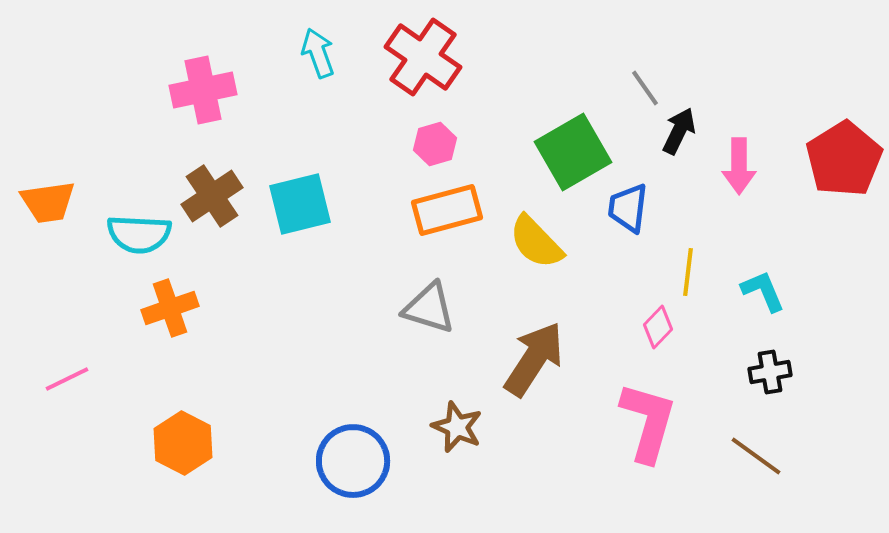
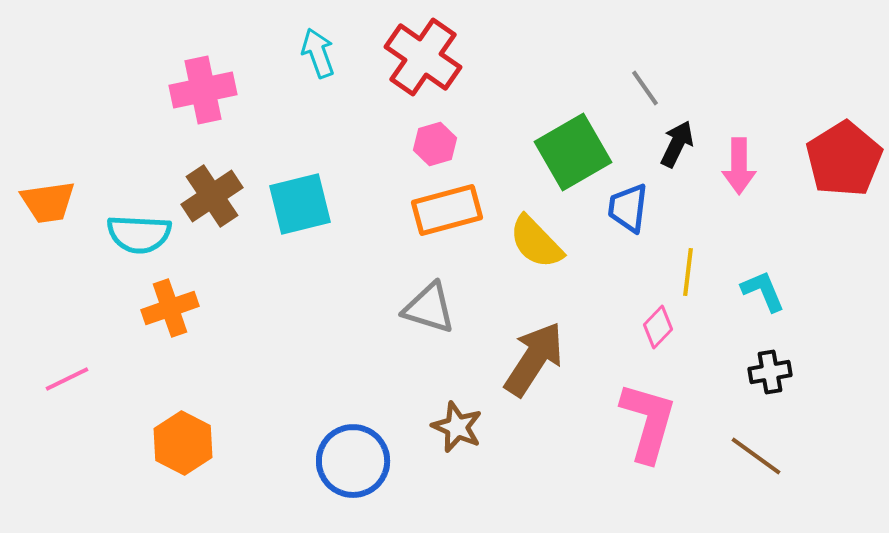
black arrow: moved 2 px left, 13 px down
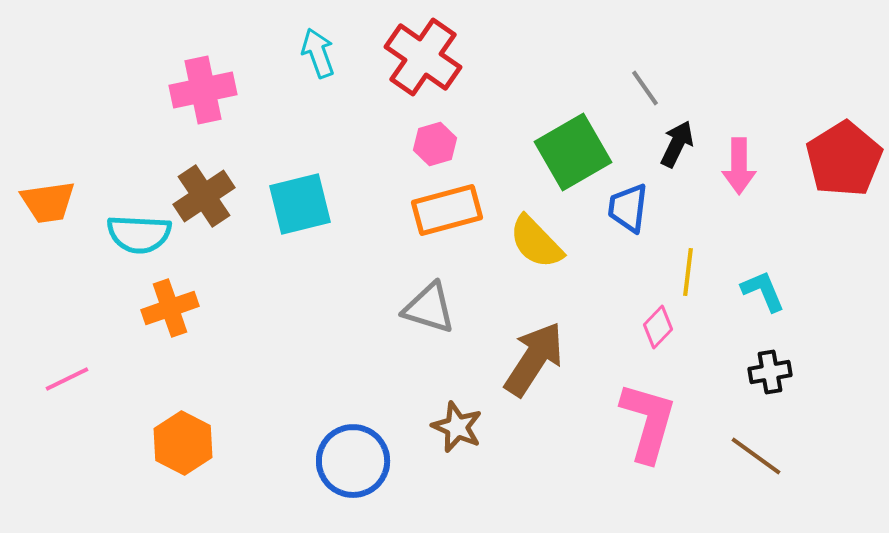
brown cross: moved 8 px left
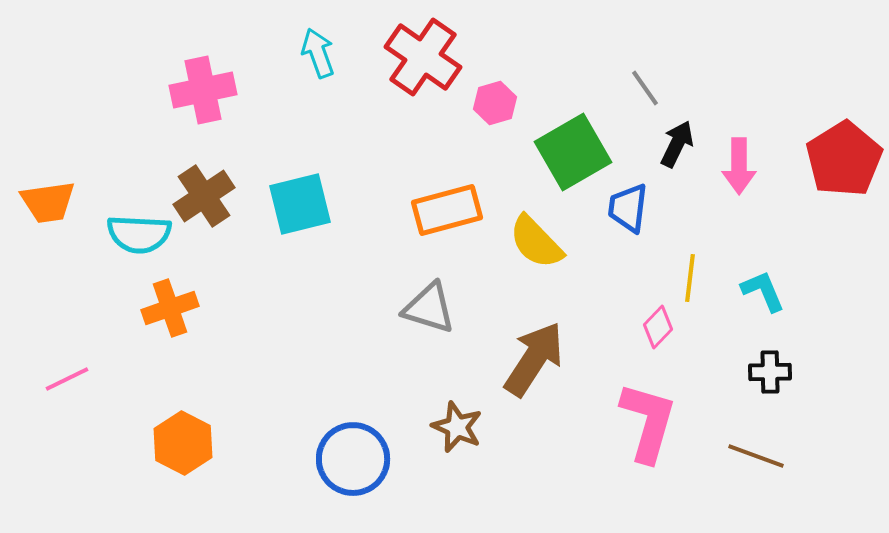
pink hexagon: moved 60 px right, 41 px up
yellow line: moved 2 px right, 6 px down
black cross: rotated 9 degrees clockwise
brown line: rotated 16 degrees counterclockwise
blue circle: moved 2 px up
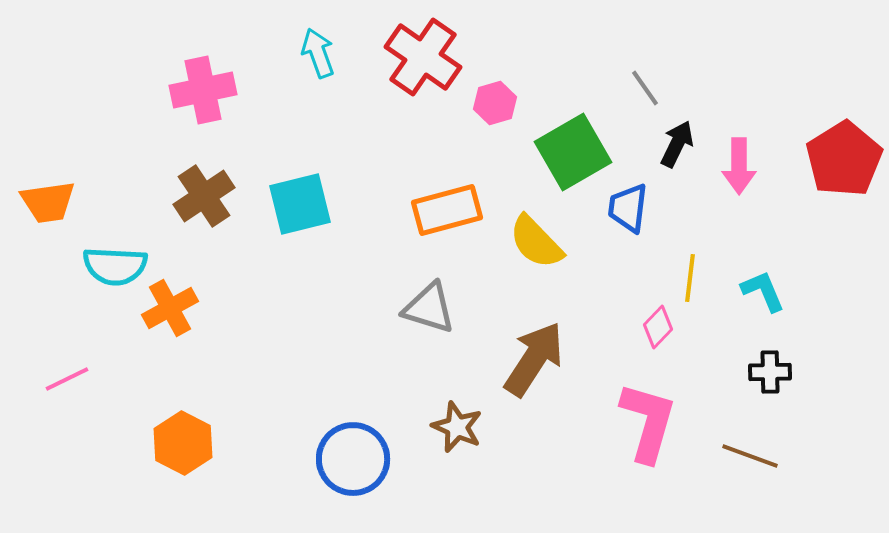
cyan semicircle: moved 24 px left, 32 px down
orange cross: rotated 10 degrees counterclockwise
brown line: moved 6 px left
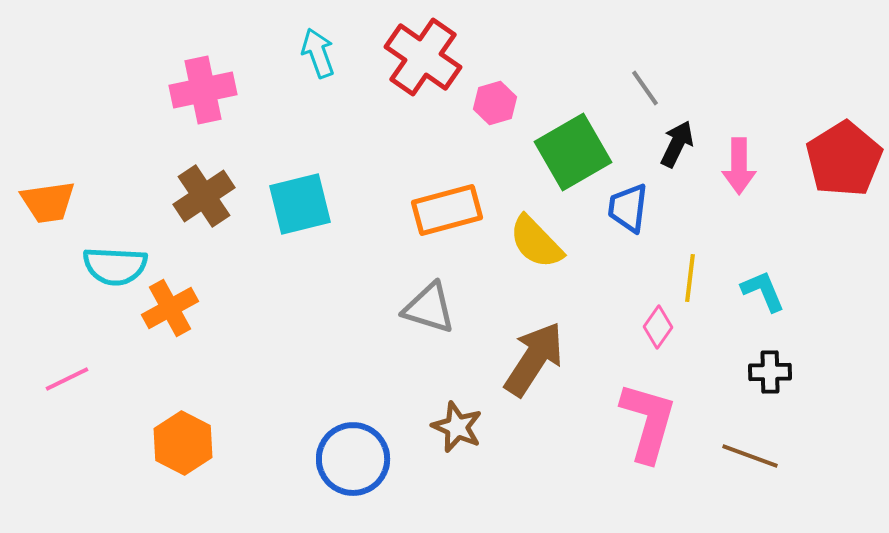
pink diamond: rotated 9 degrees counterclockwise
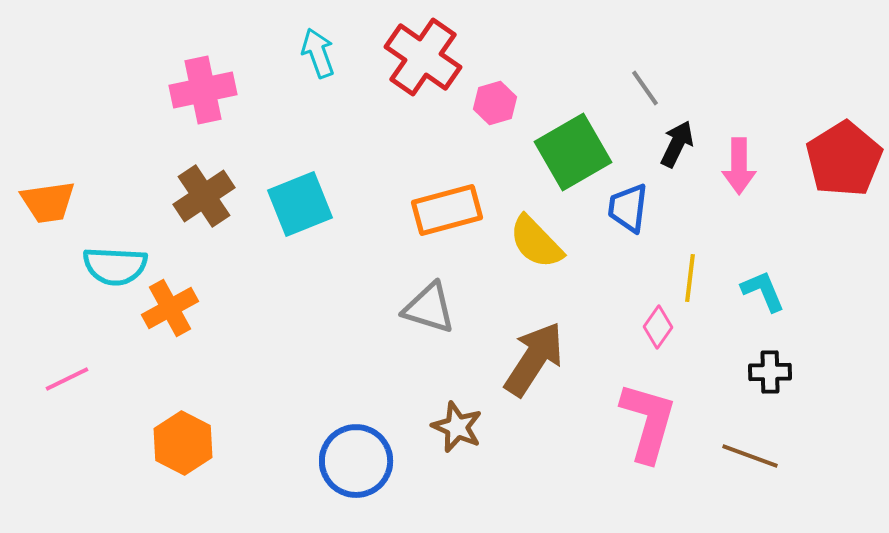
cyan square: rotated 8 degrees counterclockwise
blue circle: moved 3 px right, 2 px down
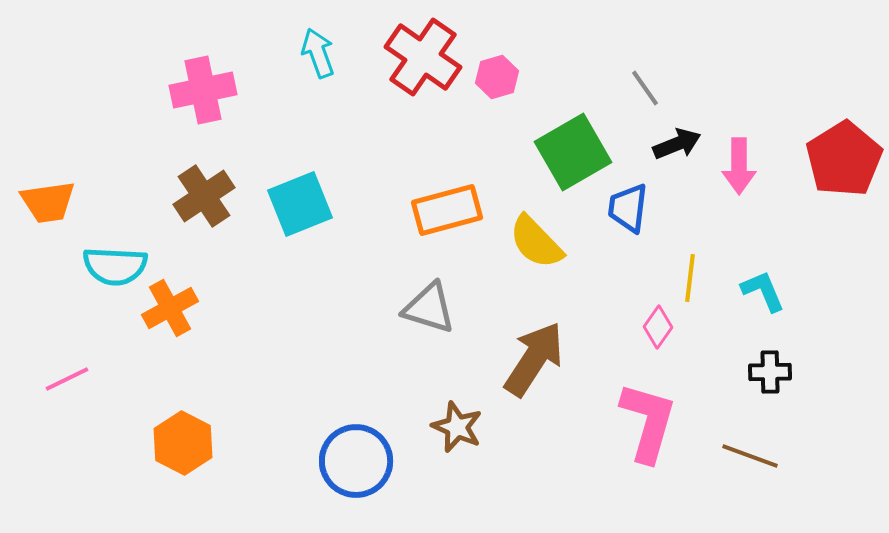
pink hexagon: moved 2 px right, 26 px up
black arrow: rotated 42 degrees clockwise
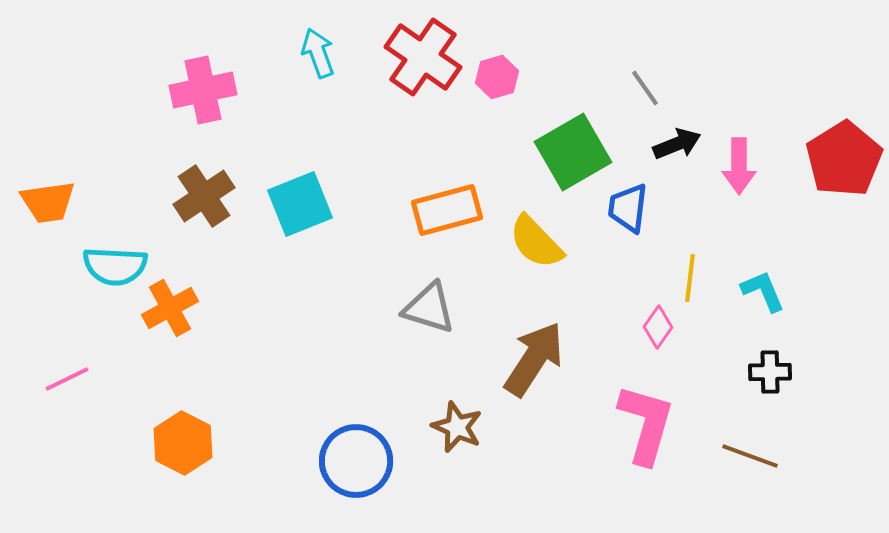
pink L-shape: moved 2 px left, 2 px down
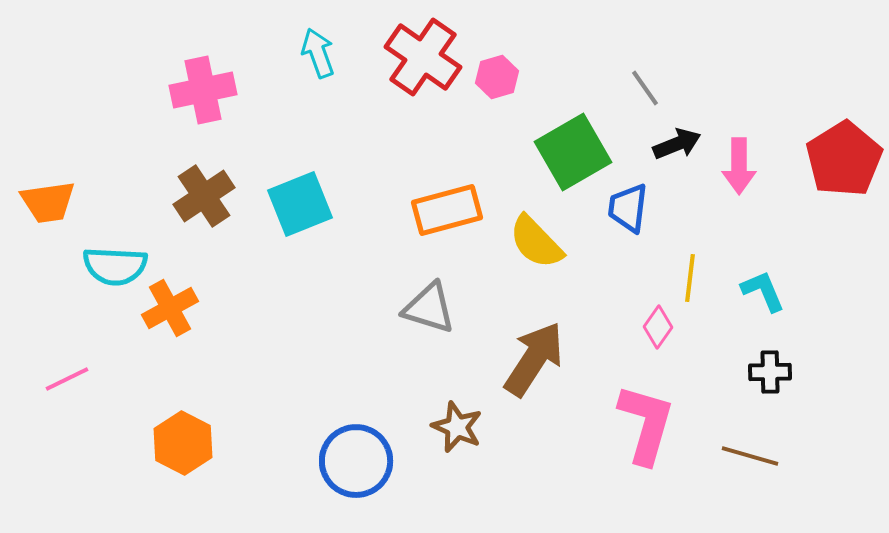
brown line: rotated 4 degrees counterclockwise
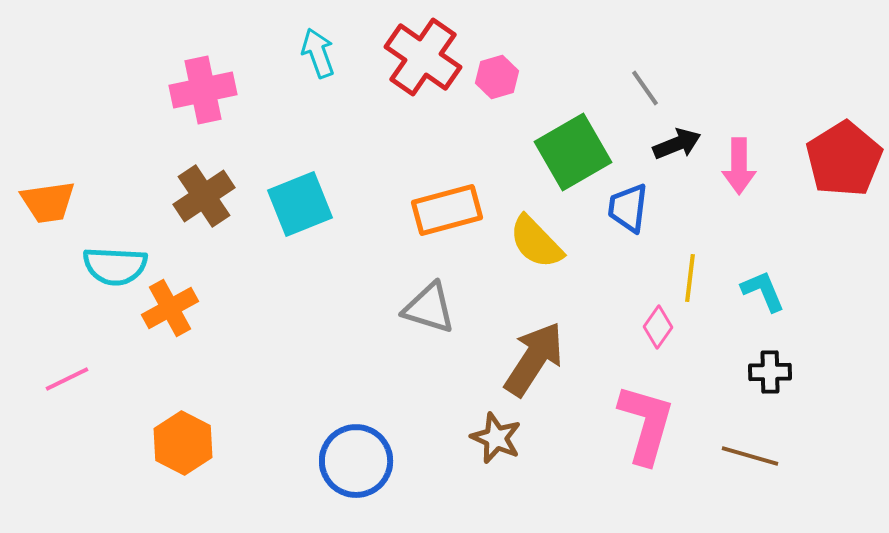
brown star: moved 39 px right, 11 px down
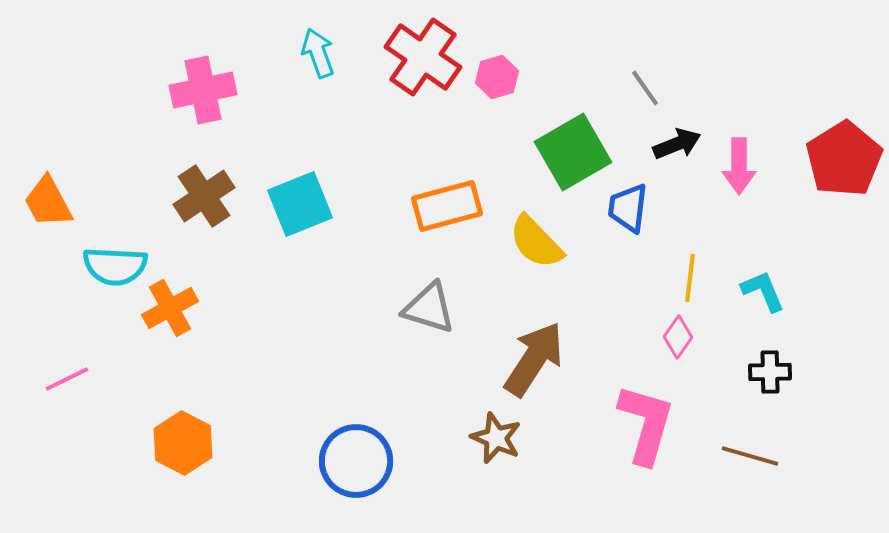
orange trapezoid: rotated 70 degrees clockwise
orange rectangle: moved 4 px up
pink diamond: moved 20 px right, 10 px down
